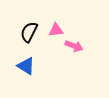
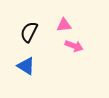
pink triangle: moved 8 px right, 5 px up
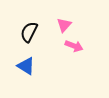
pink triangle: rotated 42 degrees counterclockwise
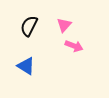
black semicircle: moved 6 px up
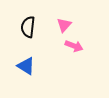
black semicircle: moved 1 px left, 1 px down; rotated 20 degrees counterclockwise
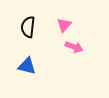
pink arrow: moved 1 px down
blue triangle: moved 1 px right; rotated 18 degrees counterclockwise
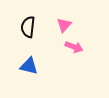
blue triangle: moved 2 px right
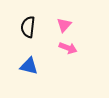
pink arrow: moved 6 px left, 1 px down
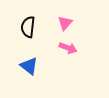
pink triangle: moved 1 px right, 2 px up
blue triangle: rotated 24 degrees clockwise
